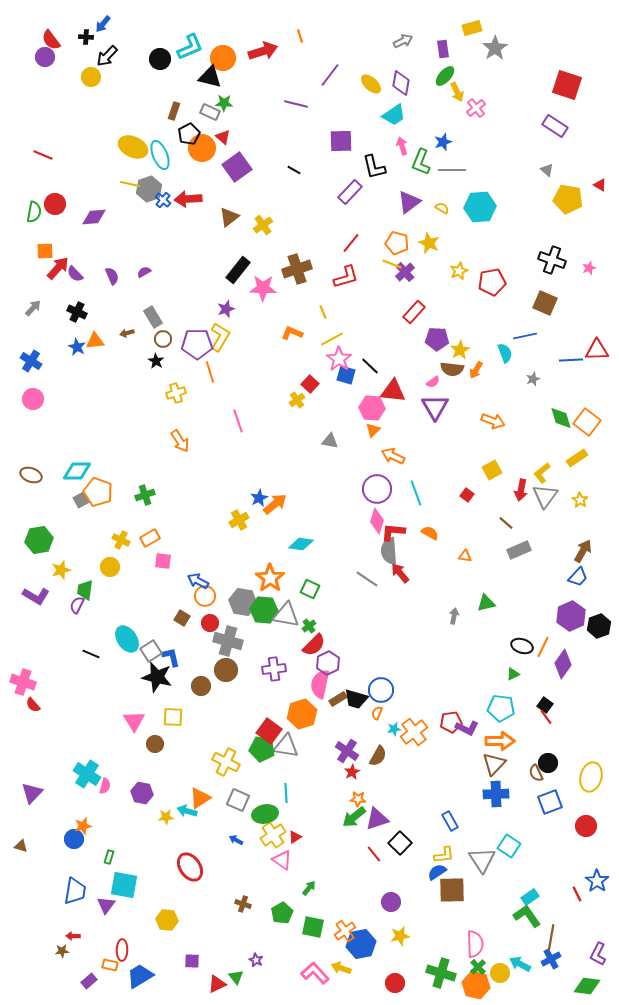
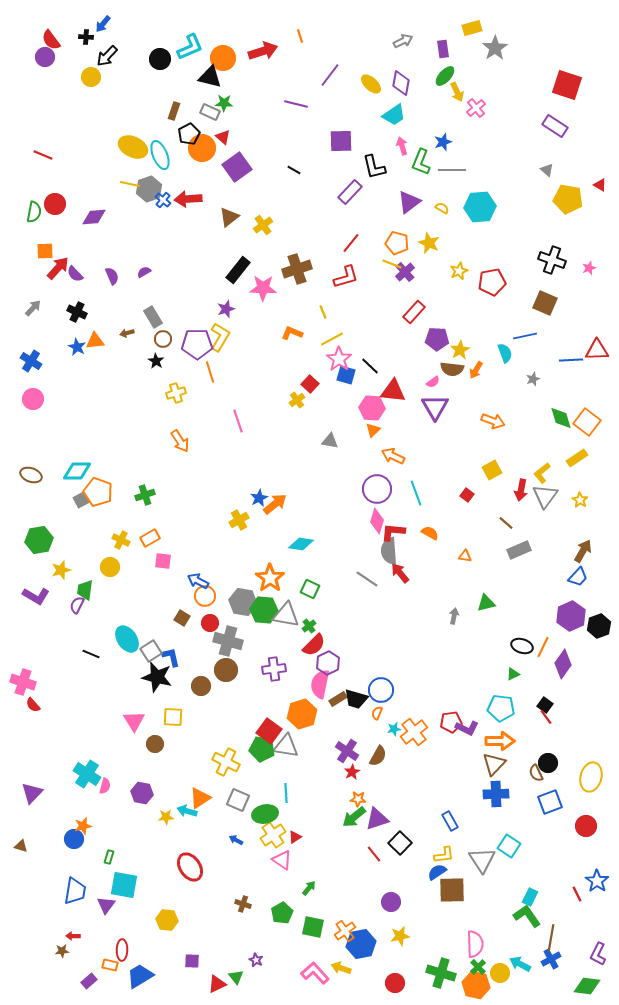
cyan rectangle at (530, 897): rotated 30 degrees counterclockwise
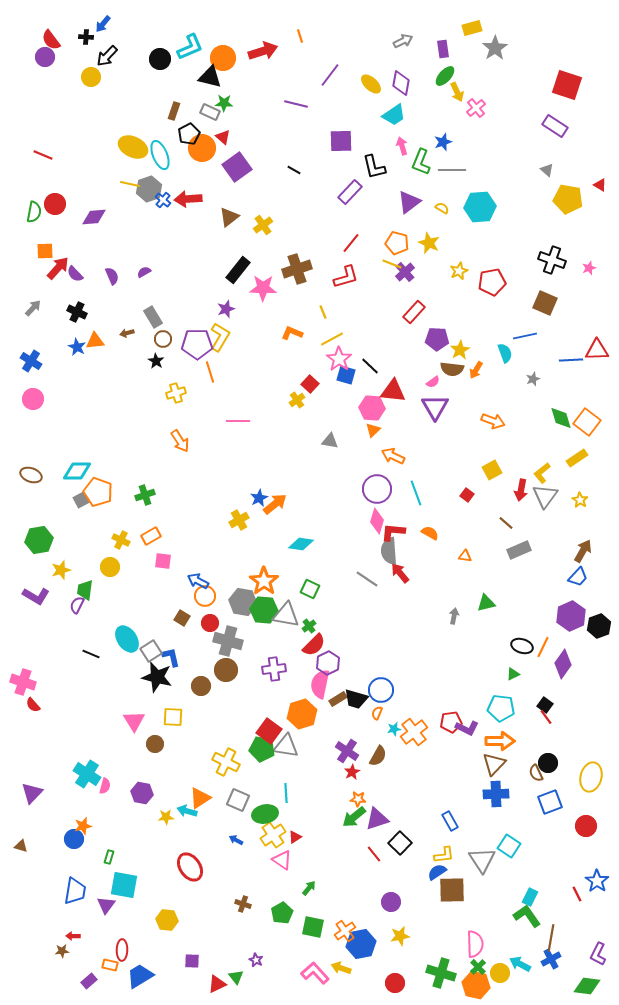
pink line at (238, 421): rotated 70 degrees counterclockwise
orange rectangle at (150, 538): moved 1 px right, 2 px up
orange star at (270, 578): moved 6 px left, 3 px down
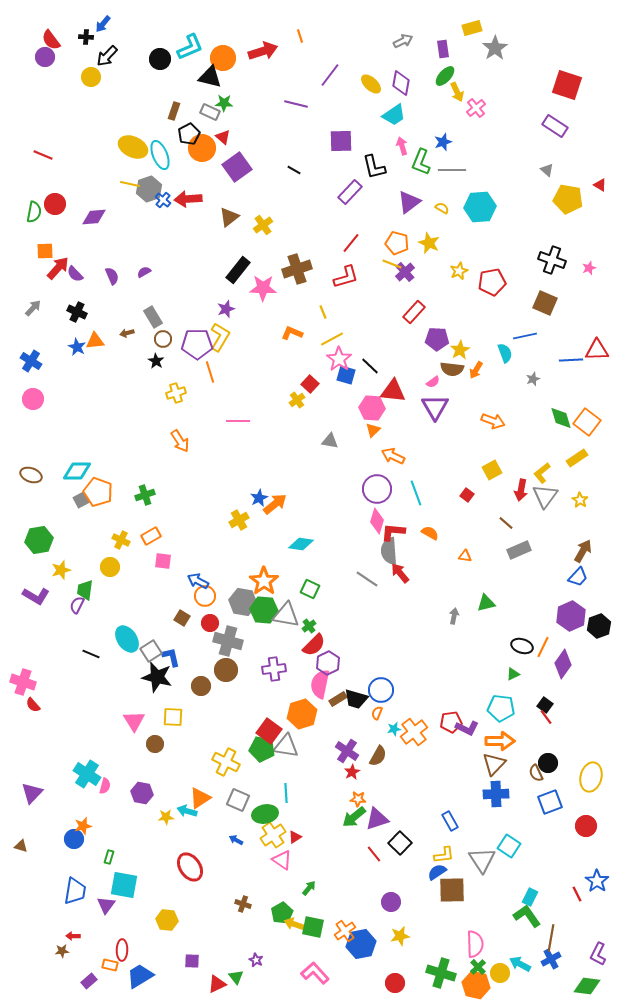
yellow arrow at (341, 968): moved 47 px left, 44 px up
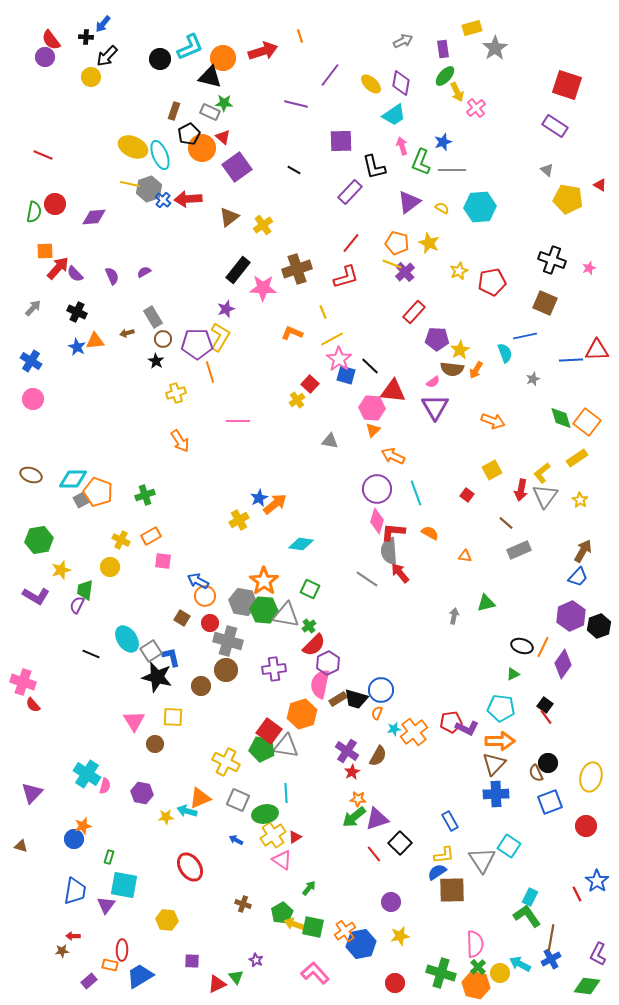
cyan diamond at (77, 471): moved 4 px left, 8 px down
orange triangle at (200, 798): rotated 10 degrees clockwise
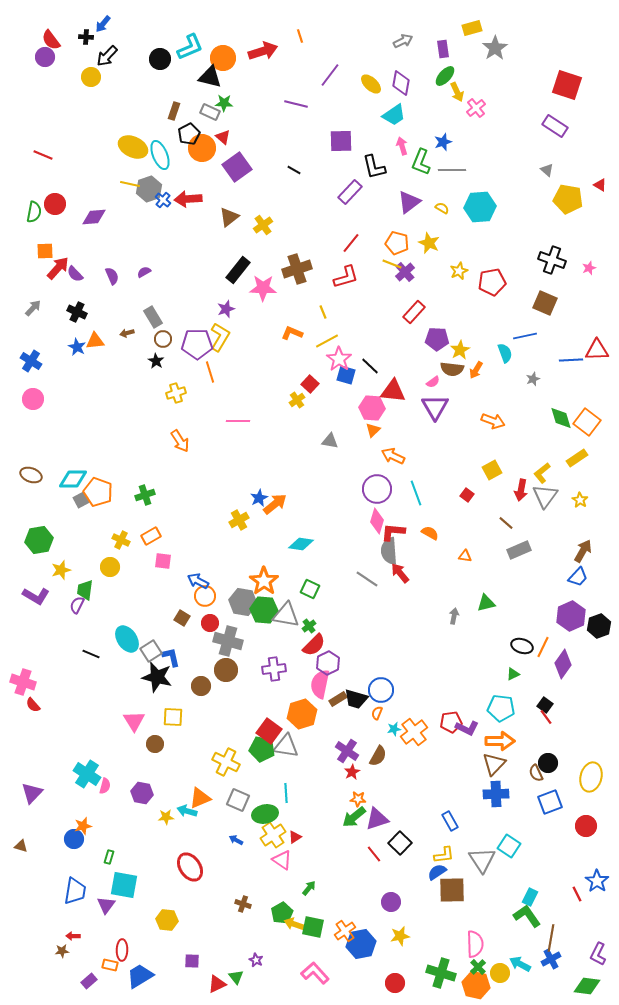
yellow line at (332, 339): moved 5 px left, 2 px down
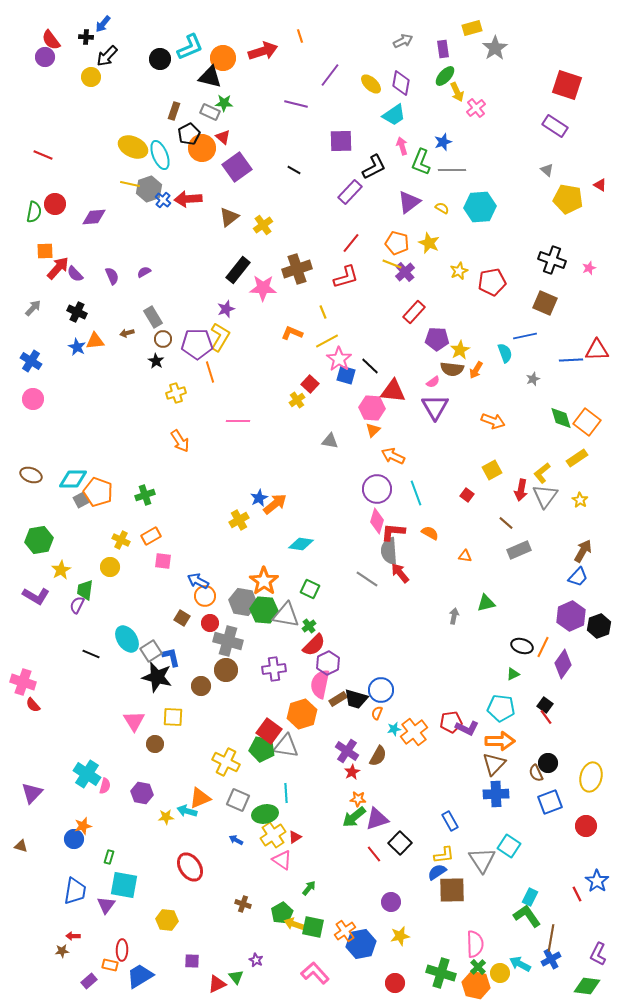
black L-shape at (374, 167): rotated 104 degrees counterclockwise
yellow star at (61, 570): rotated 12 degrees counterclockwise
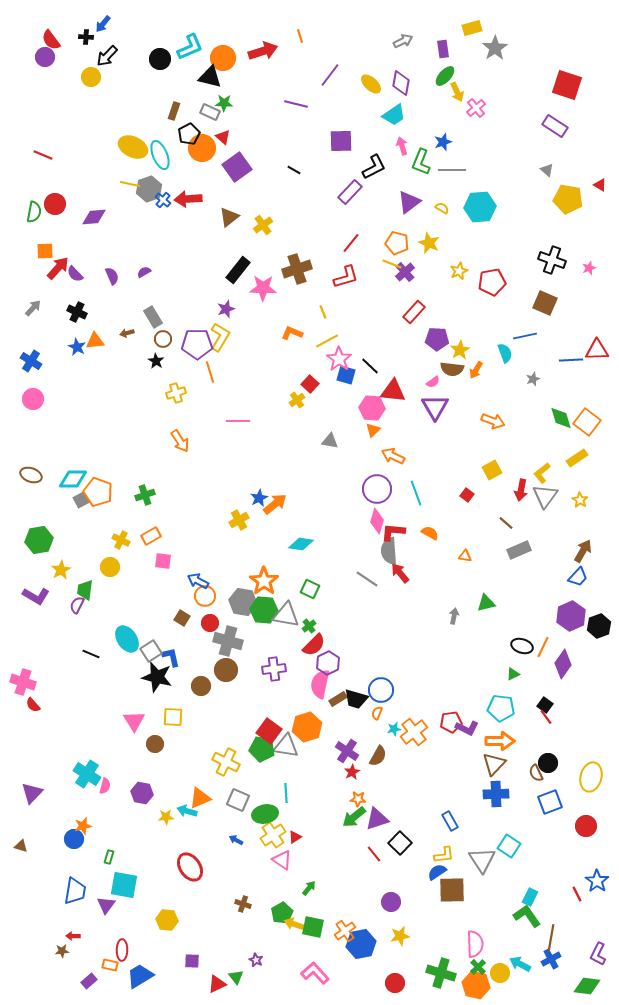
orange hexagon at (302, 714): moved 5 px right, 13 px down
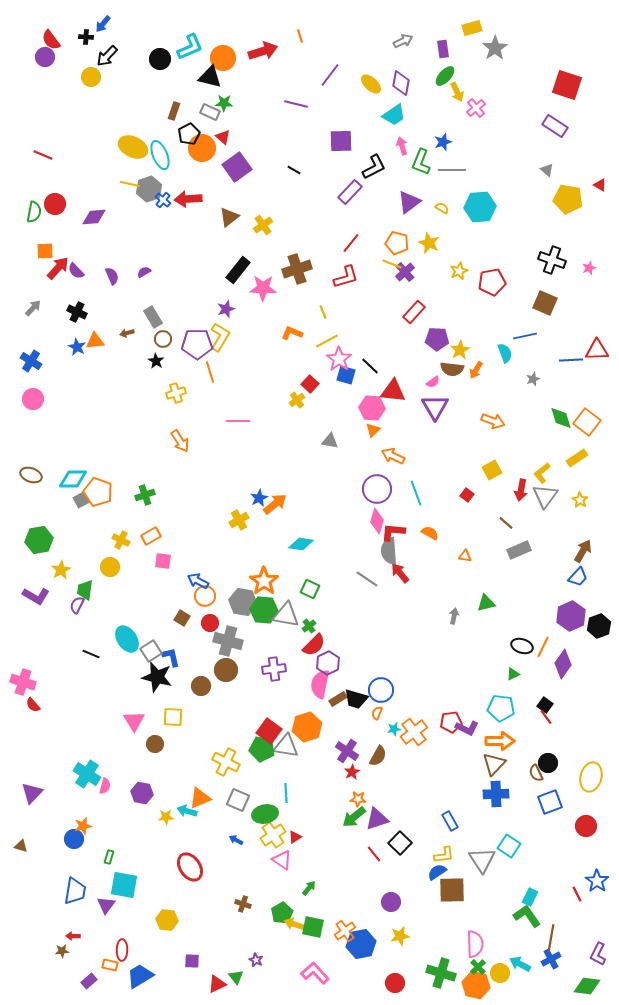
purple semicircle at (75, 274): moved 1 px right, 3 px up
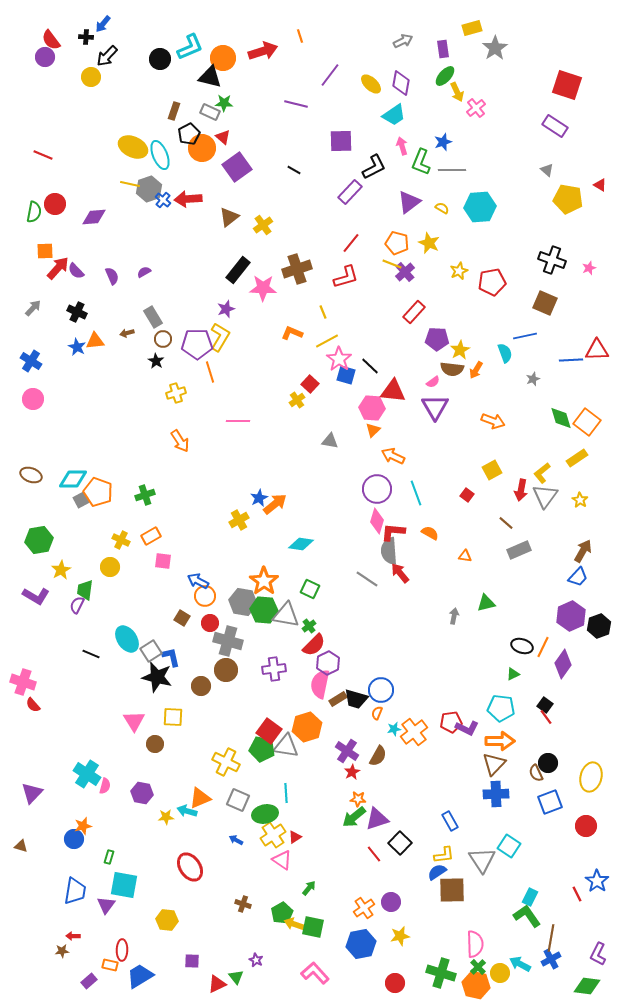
orange cross at (345, 931): moved 19 px right, 23 px up
